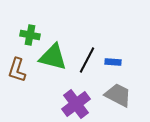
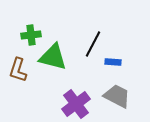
green cross: moved 1 px right; rotated 18 degrees counterclockwise
black line: moved 6 px right, 16 px up
brown L-shape: moved 1 px right
gray trapezoid: moved 1 px left, 1 px down
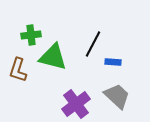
gray trapezoid: rotated 16 degrees clockwise
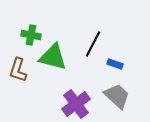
green cross: rotated 18 degrees clockwise
blue rectangle: moved 2 px right, 2 px down; rotated 14 degrees clockwise
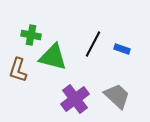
blue rectangle: moved 7 px right, 15 px up
purple cross: moved 1 px left, 5 px up
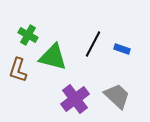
green cross: moved 3 px left; rotated 18 degrees clockwise
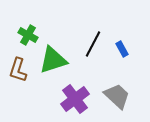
blue rectangle: rotated 42 degrees clockwise
green triangle: moved 3 px down; rotated 32 degrees counterclockwise
